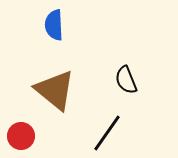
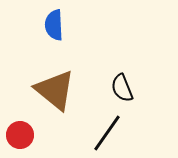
black semicircle: moved 4 px left, 8 px down
red circle: moved 1 px left, 1 px up
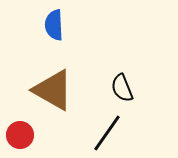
brown triangle: moved 2 px left; rotated 9 degrees counterclockwise
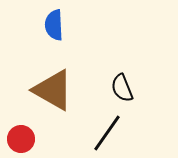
red circle: moved 1 px right, 4 px down
